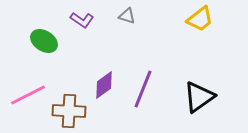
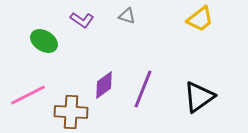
brown cross: moved 2 px right, 1 px down
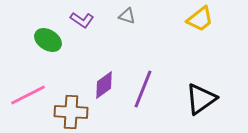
green ellipse: moved 4 px right, 1 px up
black triangle: moved 2 px right, 2 px down
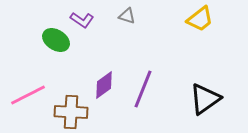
green ellipse: moved 8 px right
black triangle: moved 4 px right
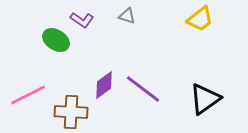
purple line: rotated 75 degrees counterclockwise
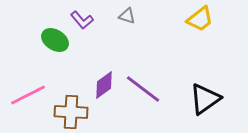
purple L-shape: rotated 15 degrees clockwise
green ellipse: moved 1 px left
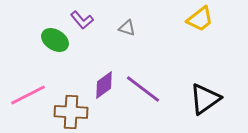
gray triangle: moved 12 px down
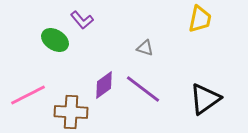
yellow trapezoid: rotated 40 degrees counterclockwise
gray triangle: moved 18 px right, 20 px down
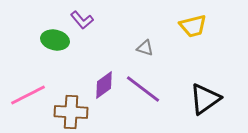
yellow trapezoid: moved 7 px left, 7 px down; rotated 64 degrees clockwise
green ellipse: rotated 20 degrees counterclockwise
